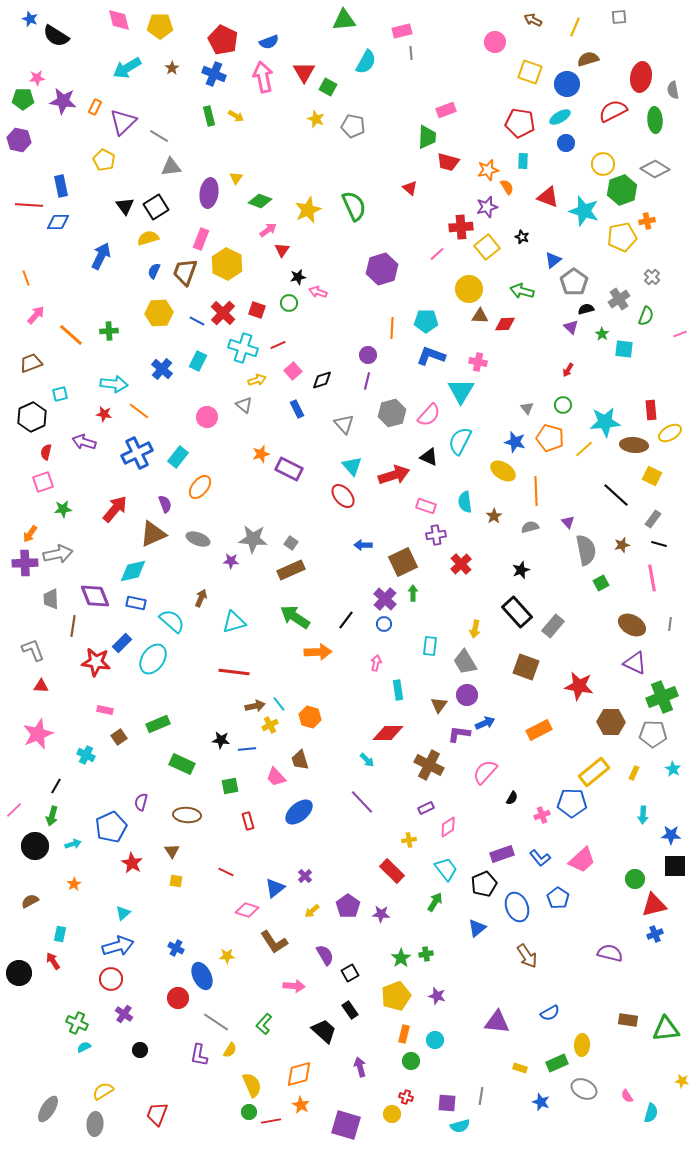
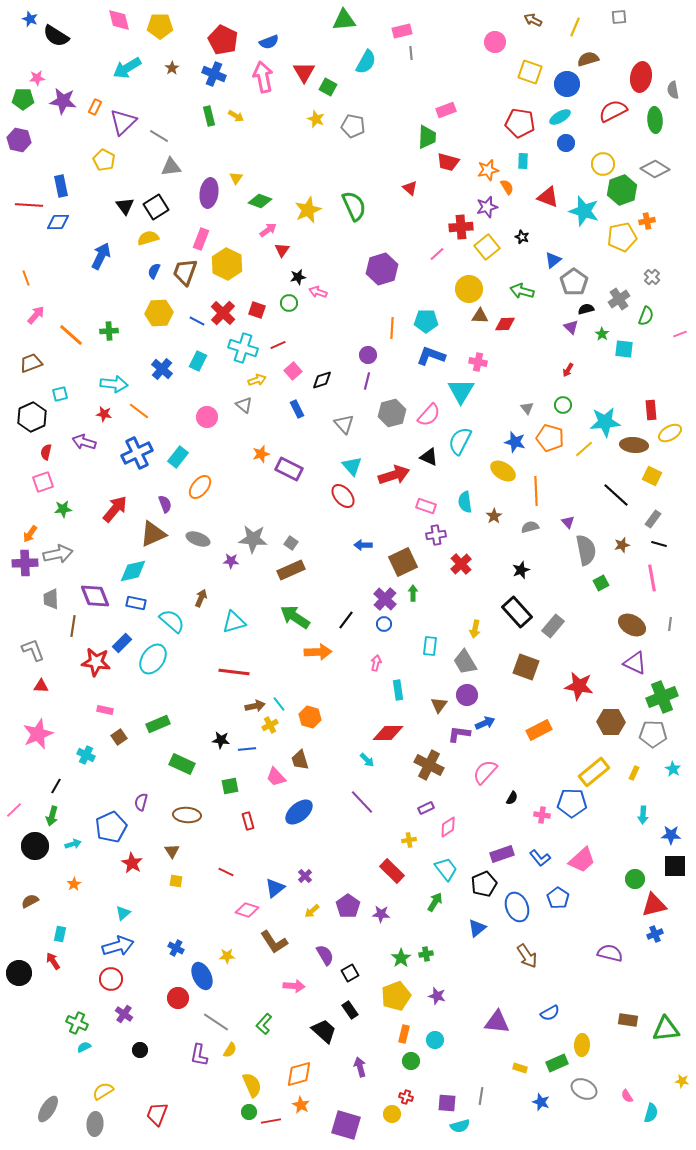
pink cross at (542, 815): rotated 28 degrees clockwise
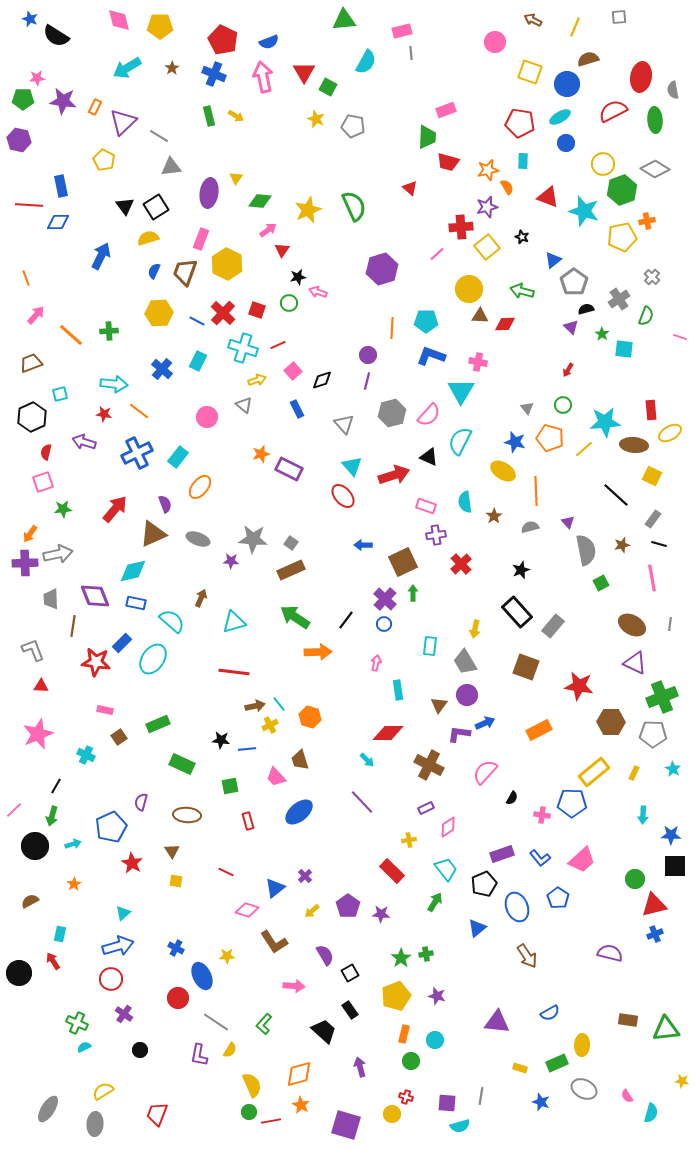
green diamond at (260, 201): rotated 15 degrees counterclockwise
pink line at (680, 334): moved 3 px down; rotated 40 degrees clockwise
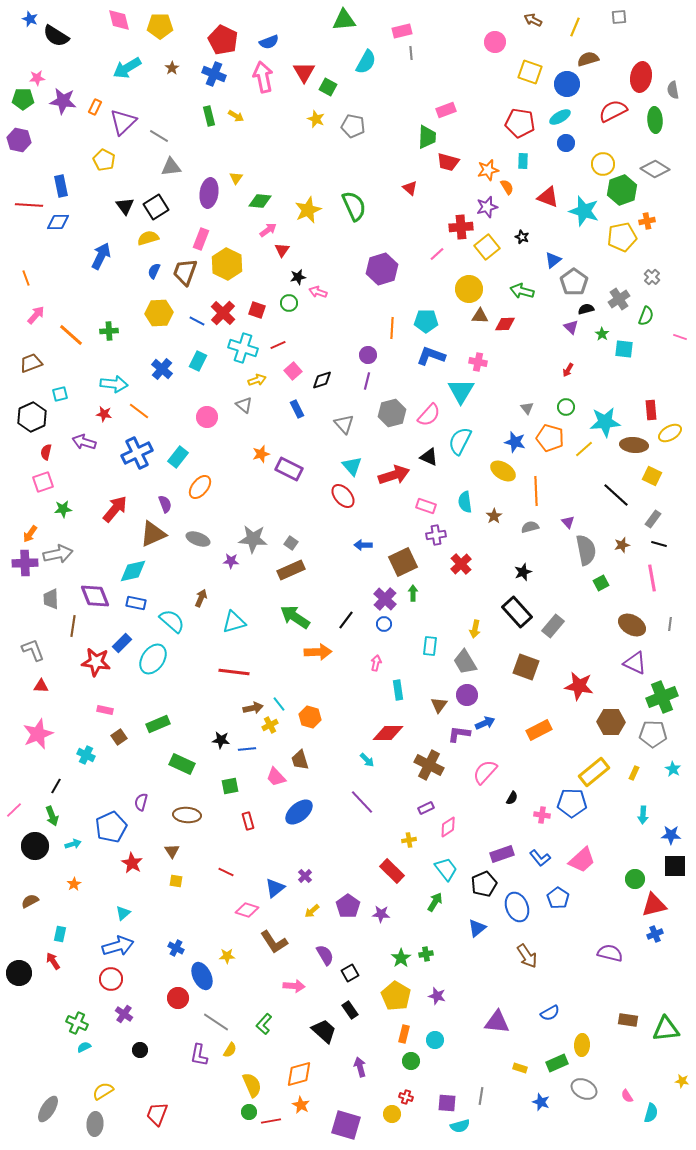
green circle at (563, 405): moved 3 px right, 2 px down
black star at (521, 570): moved 2 px right, 2 px down
brown arrow at (255, 706): moved 2 px left, 2 px down
green arrow at (52, 816): rotated 36 degrees counterclockwise
yellow pentagon at (396, 996): rotated 20 degrees counterclockwise
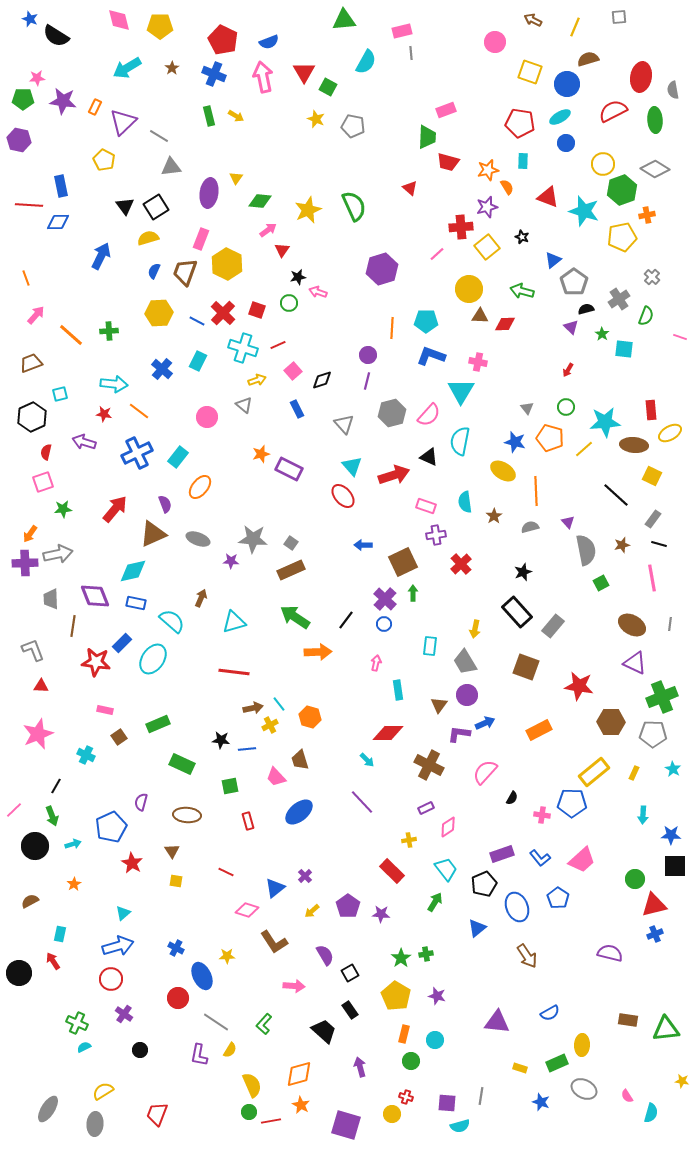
orange cross at (647, 221): moved 6 px up
cyan semicircle at (460, 441): rotated 16 degrees counterclockwise
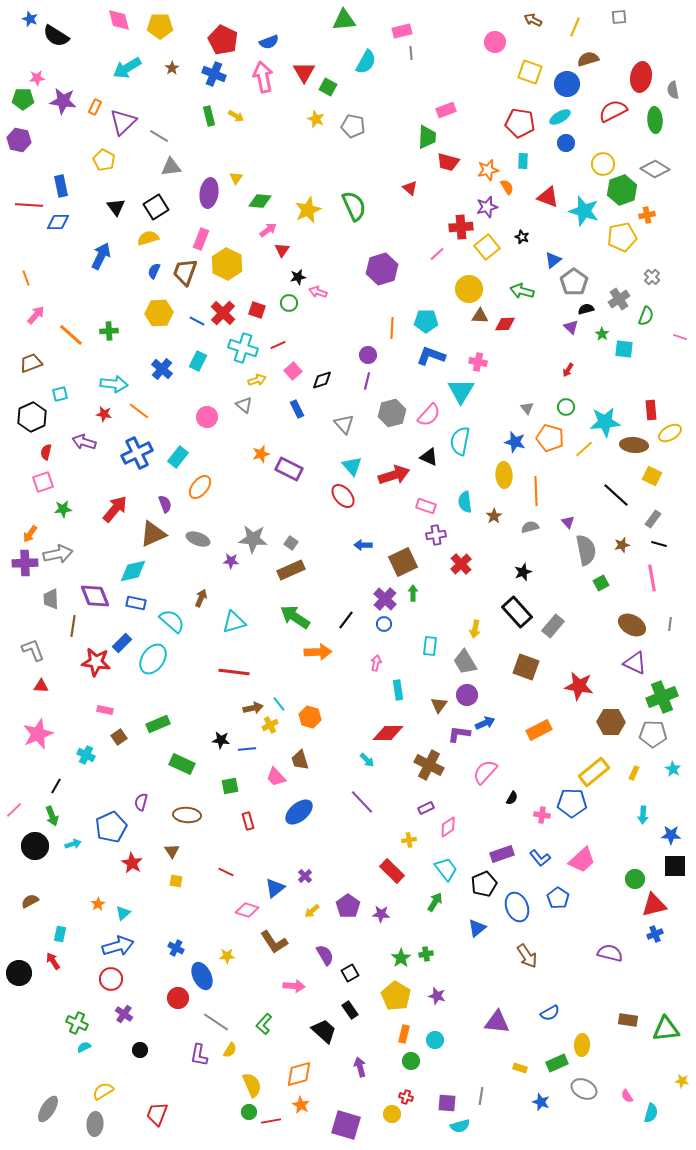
black triangle at (125, 206): moved 9 px left, 1 px down
yellow ellipse at (503, 471): moved 1 px right, 4 px down; rotated 55 degrees clockwise
orange star at (74, 884): moved 24 px right, 20 px down
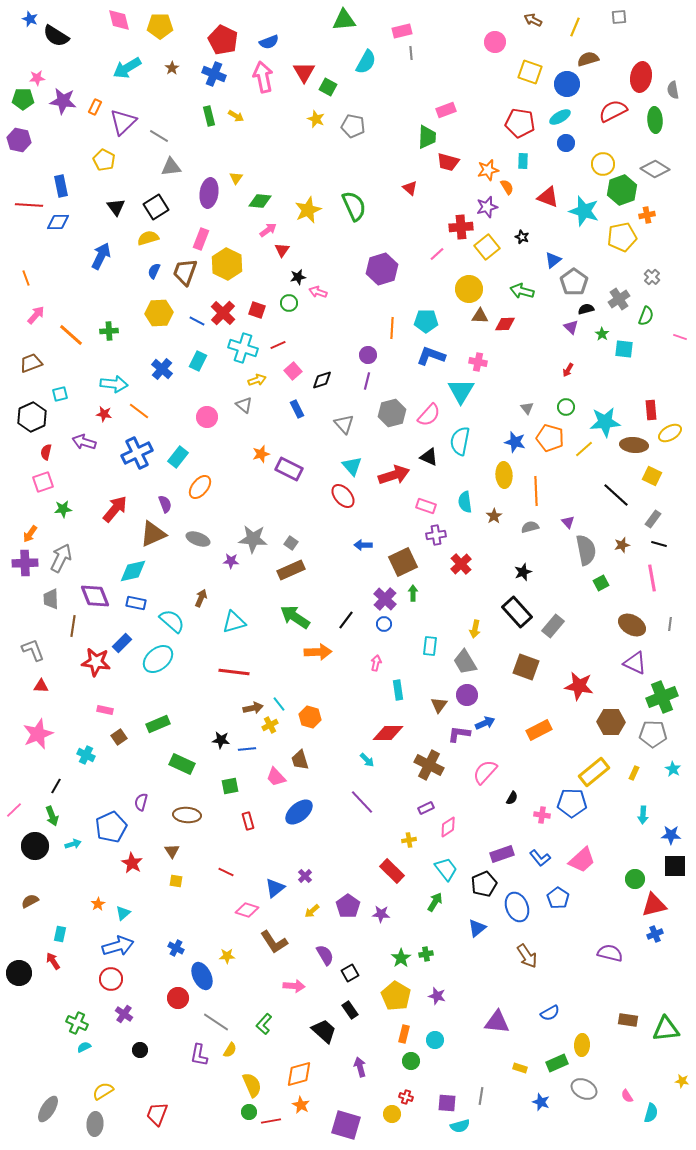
gray arrow at (58, 554): moved 3 px right, 4 px down; rotated 52 degrees counterclockwise
cyan ellipse at (153, 659): moved 5 px right; rotated 16 degrees clockwise
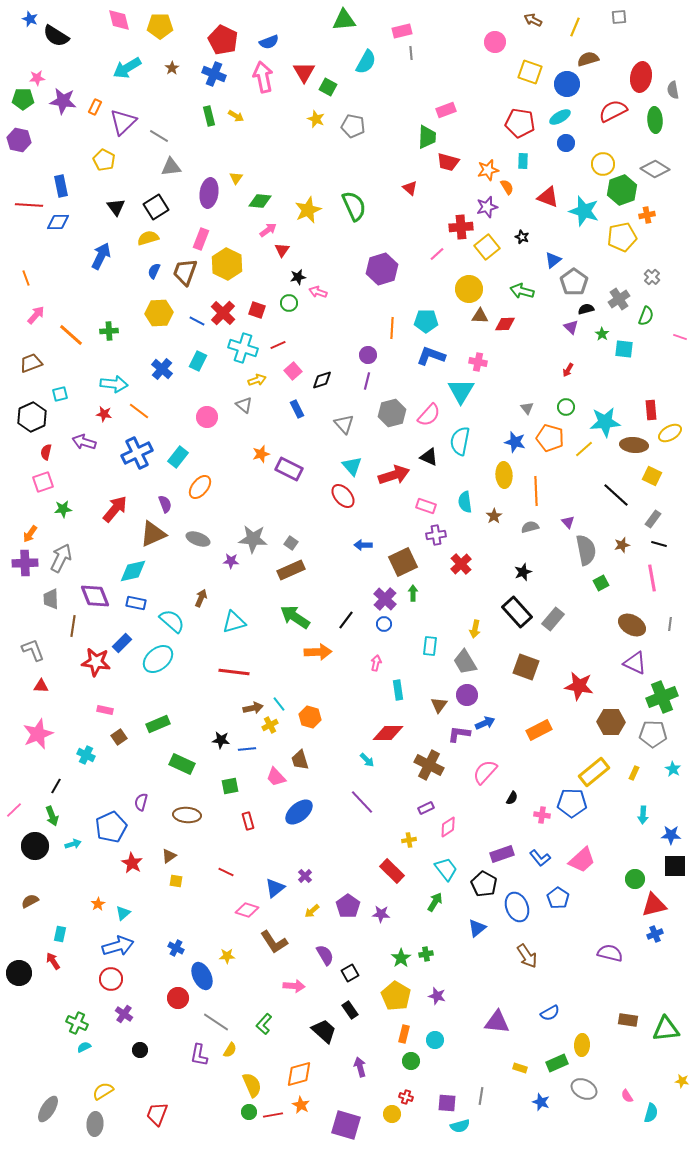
gray rectangle at (553, 626): moved 7 px up
brown triangle at (172, 851): moved 3 px left, 5 px down; rotated 28 degrees clockwise
black pentagon at (484, 884): rotated 20 degrees counterclockwise
red line at (271, 1121): moved 2 px right, 6 px up
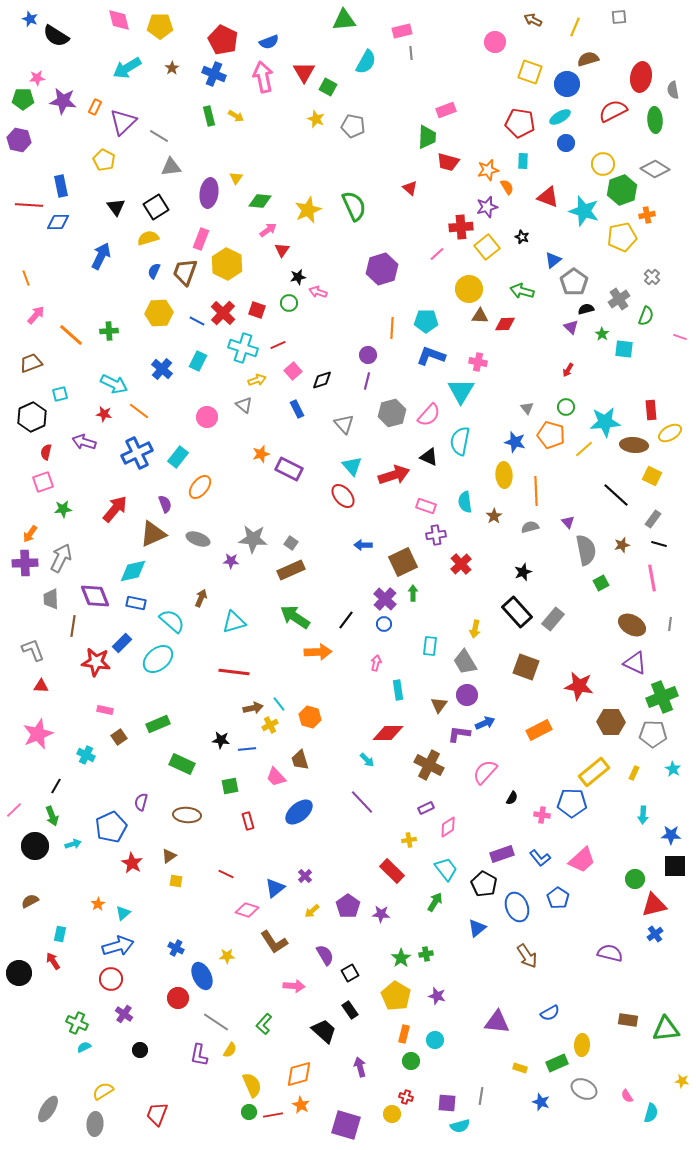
cyan arrow at (114, 384): rotated 20 degrees clockwise
orange pentagon at (550, 438): moved 1 px right, 3 px up
red line at (226, 872): moved 2 px down
blue cross at (655, 934): rotated 14 degrees counterclockwise
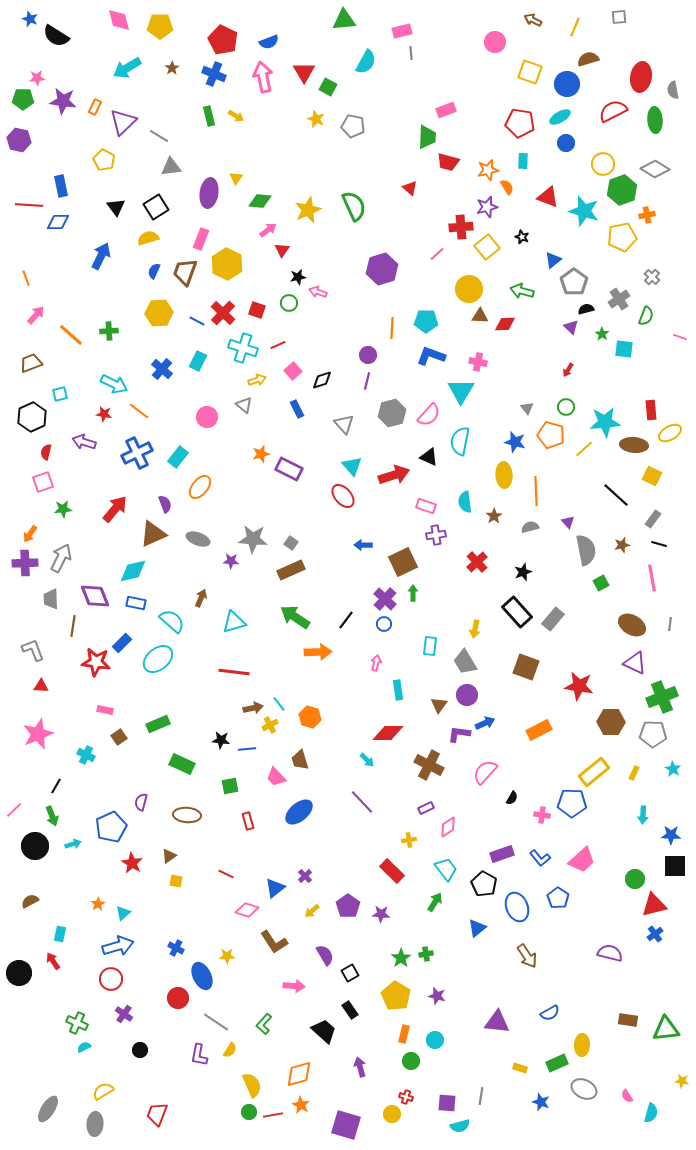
red cross at (461, 564): moved 16 px right, 2 px up
